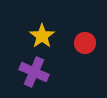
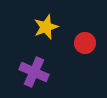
yellow star: moved 4 px right, 9 px up; rotated 15 degrees clockwise
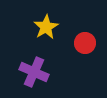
yellow star: rotated 10 degrees counterclockwise
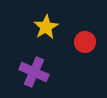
red circle: moved 1 px up
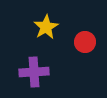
purple cross: rotated 28 degrees counterclockwise
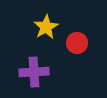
red circle: moved 8 px left, 1 px down
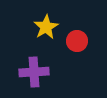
red circle: moved 2 px up
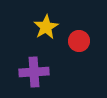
red circle: moved 2 px right
